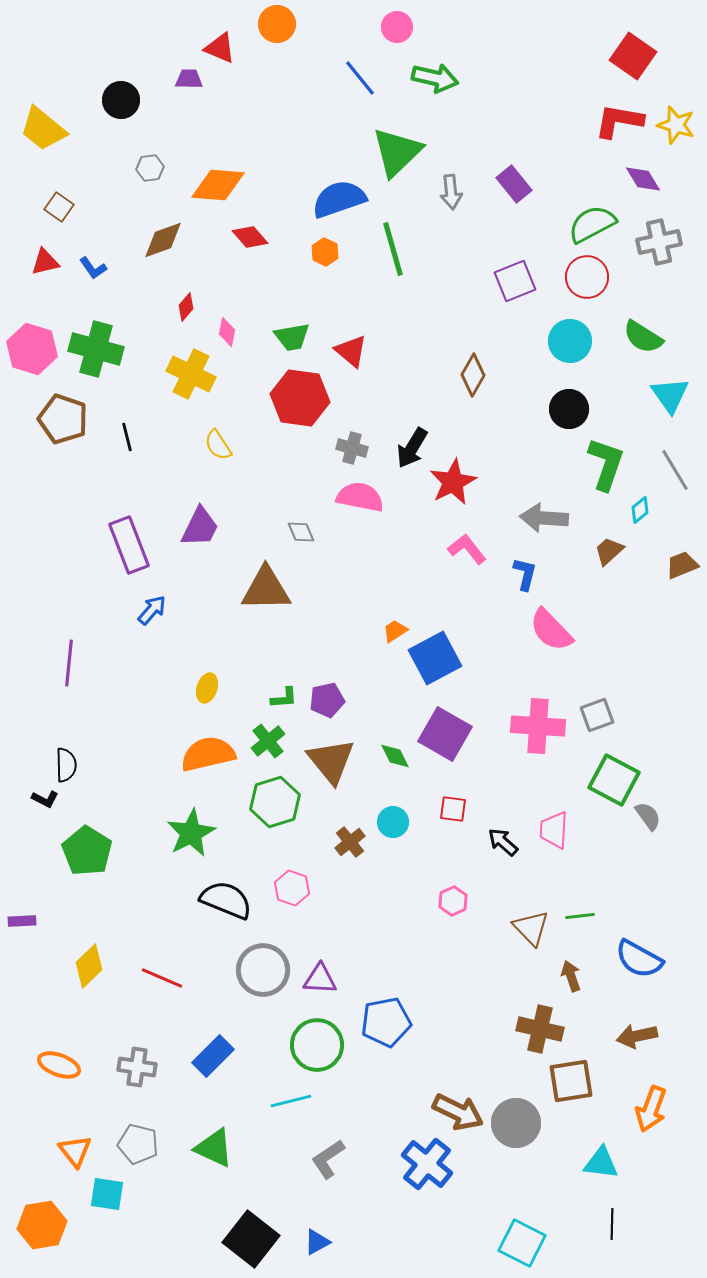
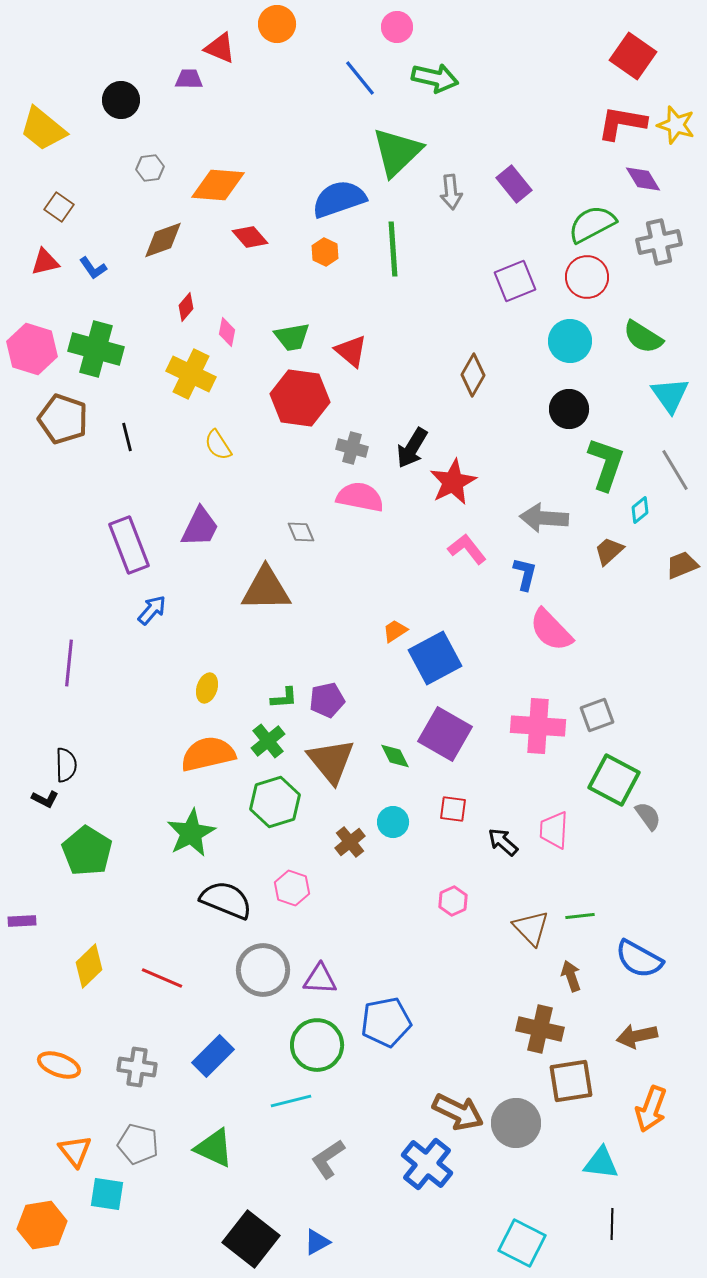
red L-shape at (619, 121): moved 3 px right, 2 px down
green line at (393, 249): rotated 12 degrees clockwise
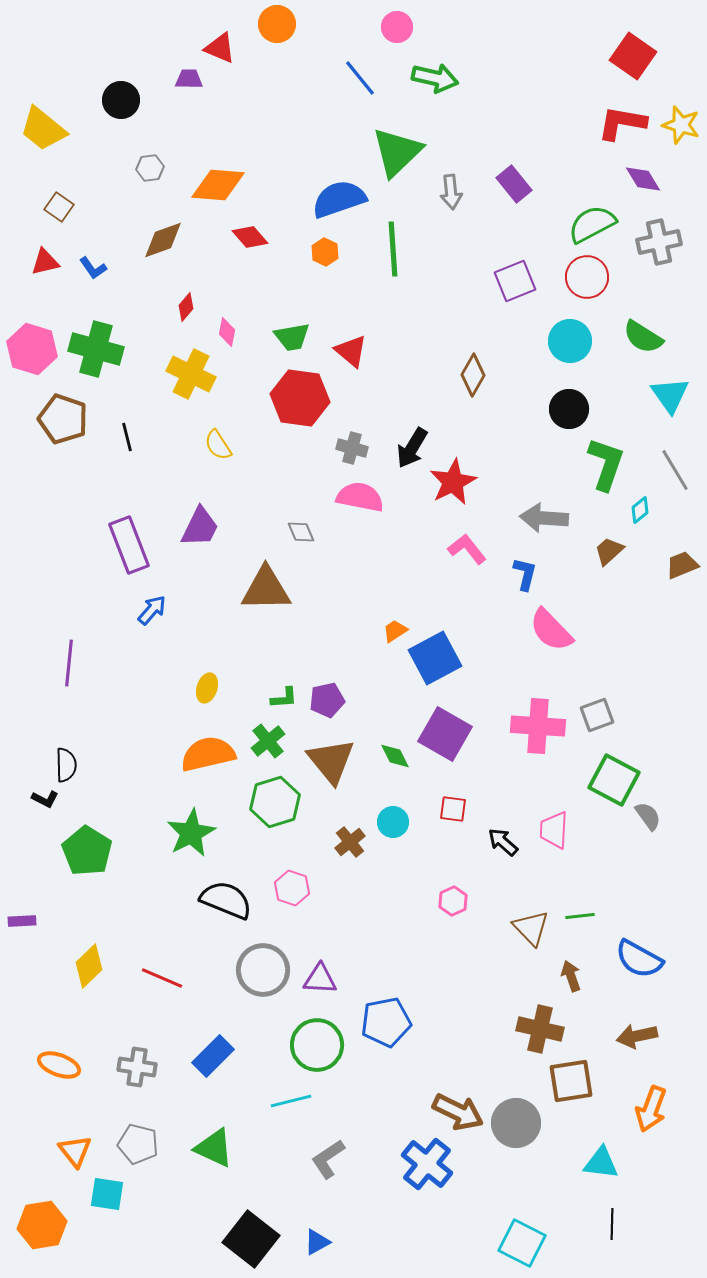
yellow star at (676, 125): moved 5 px right
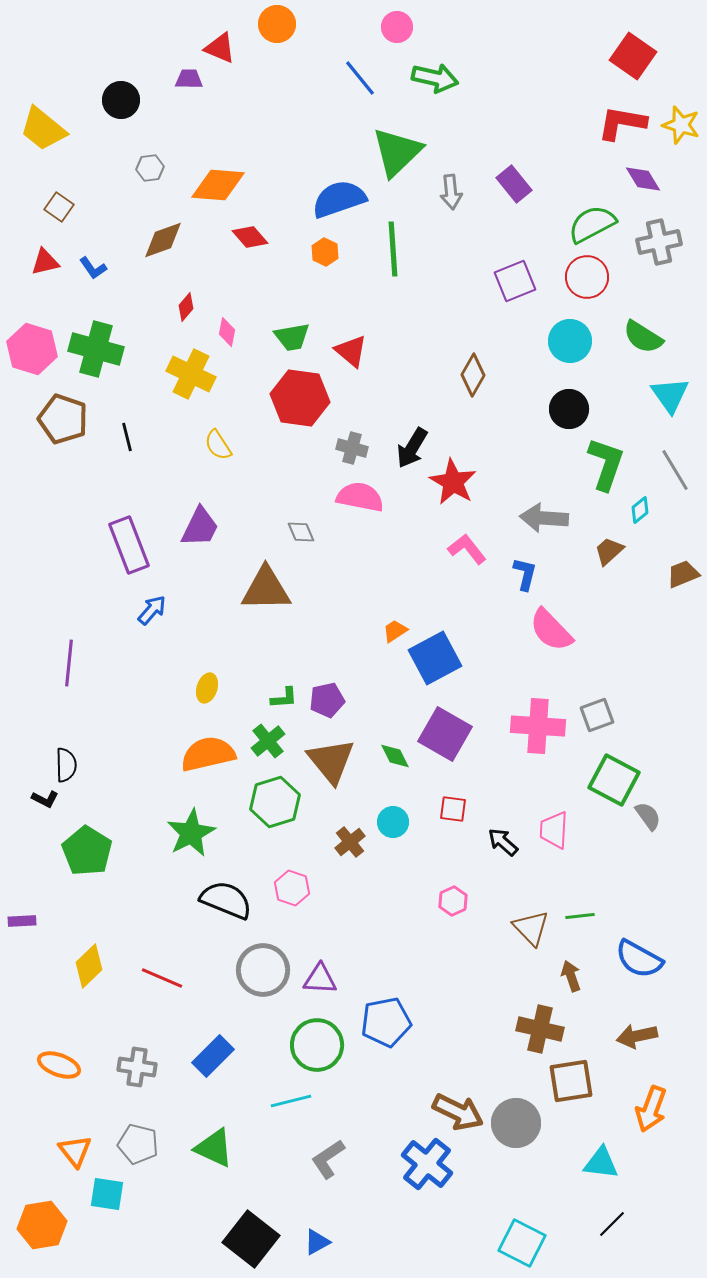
red star at (453, 482): rotated 15 degrees counterclockwise
brown trapezoid at (682, 565): moved 1 px right, 9 px down
black line at (612, 1224): rotated 44 degrees clockwise
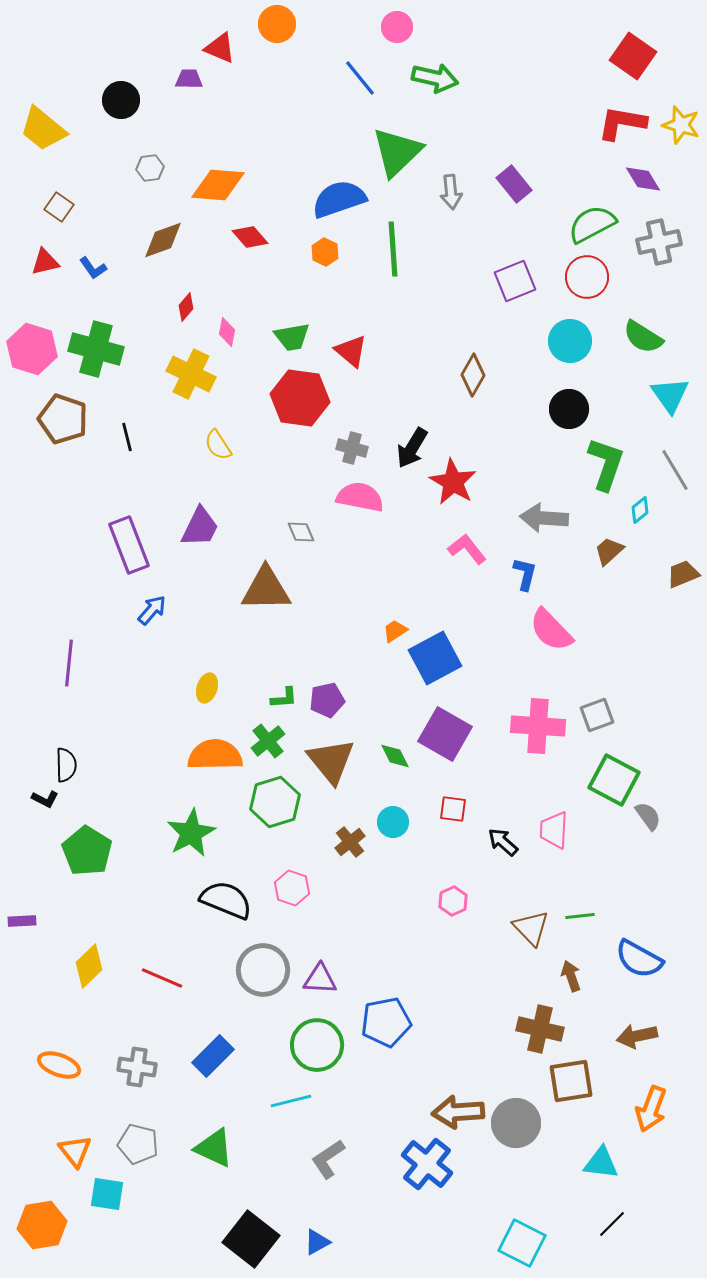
orange semicircle at (208, 754): moved 7 px right, 1 px down; rotated 12 degrees clockwise
brown arrow at (458, 1112): rotated 150 degrees clockwise
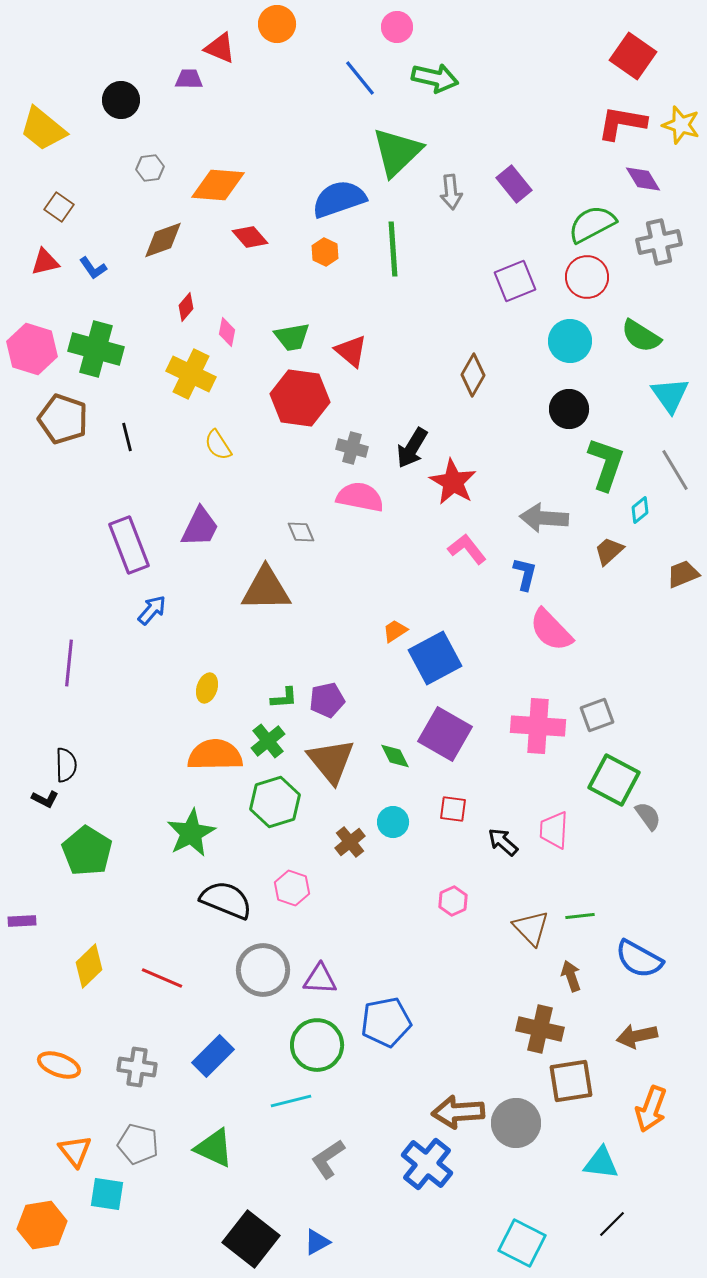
green semicircle at (643, 337): moved 2 px left, 1 px up
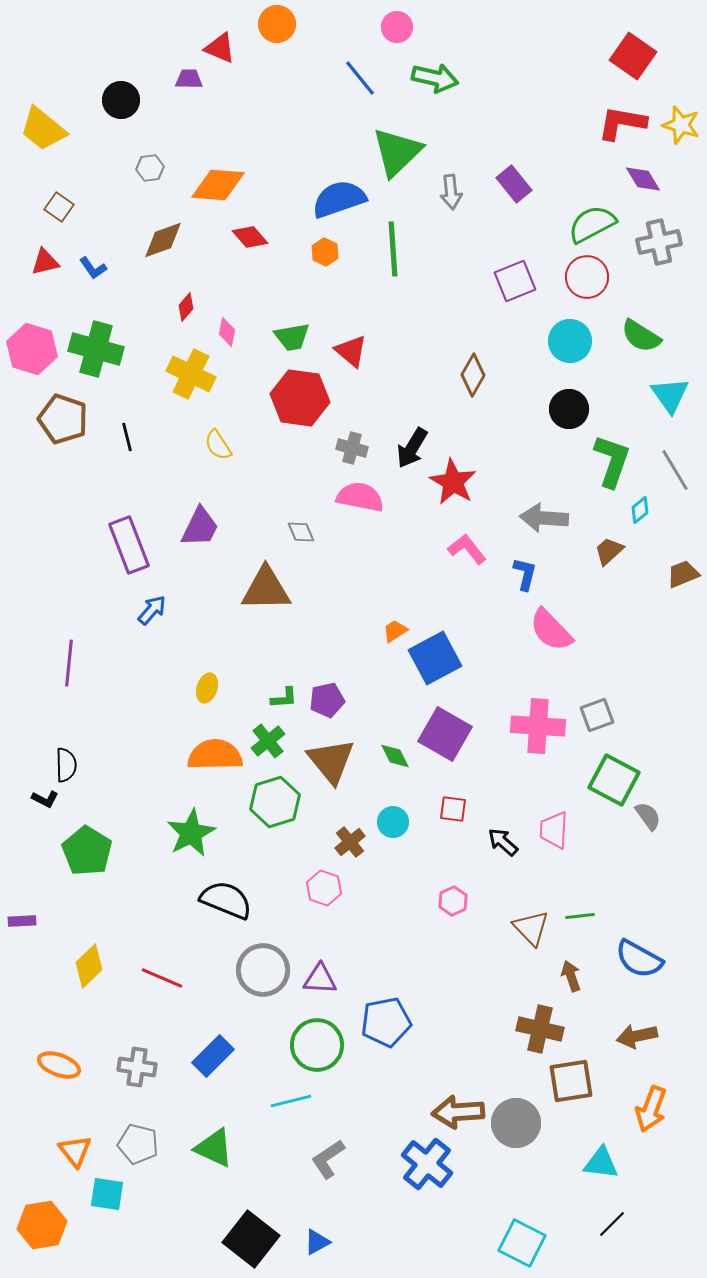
green L-shape at (606, 464): moved 6 px right, 3 px up
pink hexagon at (292, 888): moved 32 px right
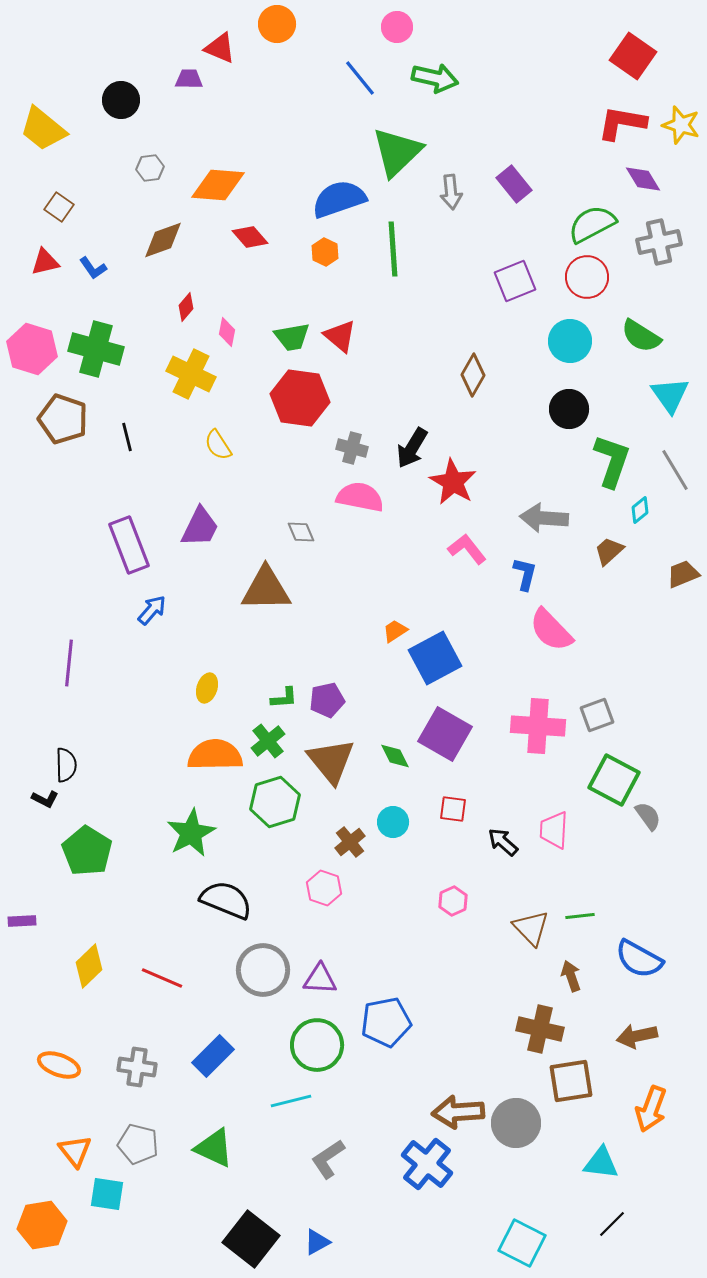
red triangle at (351, 351): moved 11 px left, 15 px up
